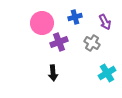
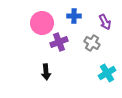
blue cross: moved 1 px left, 1 px up; rotated 16 degrees clockwise
black arrow: moved 7 px left, 1 px up
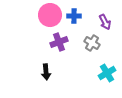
pink circle: moved 8 px right, 8 px up
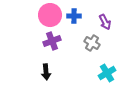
purple cross: moved 7 px left, 1 px up
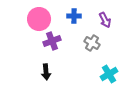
pink circle: moved 11 px left, 4 px down
purple arrow: moved 2 px up
cyan cross: moved 2 px right, 1 px down
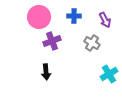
pink circle: moved 2 px up
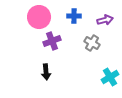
purple arrow: rotated 77 degrees counterclockwise
cyan cross: moved 1 px right, 3 px down
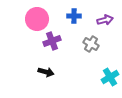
pink circle: moved 2 px left, 2 px down
gray cross: moved 1 px left, 1 px down
black arrow: rotated 70 degrees counterclockwise
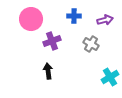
pink circle: moved 6 px left
black arrow: moved 2 px right, 1 px up; rotated 112 degrees counterclockwise
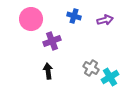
blue cross: rotated 16 degrees clockwise
gray cross: moved 24 px down
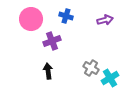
blue cross: moved 8 px left
cyan cross: moved 1 px down
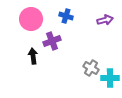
black arrow: moved 15 px left, 15 px up
cyan cross: rotated 30 degrees clockwise
